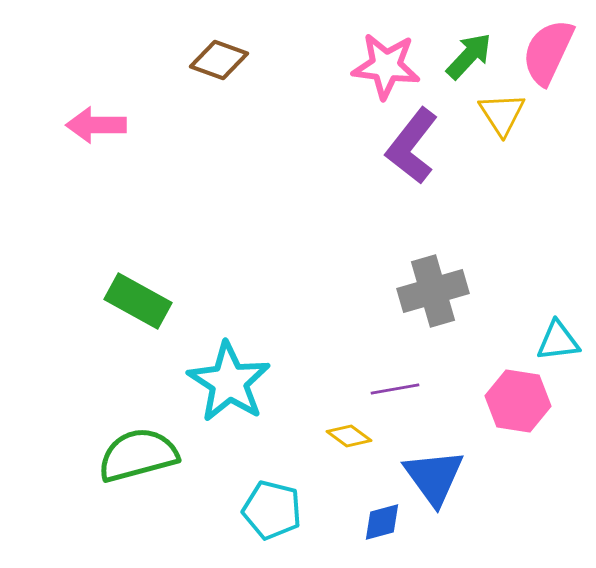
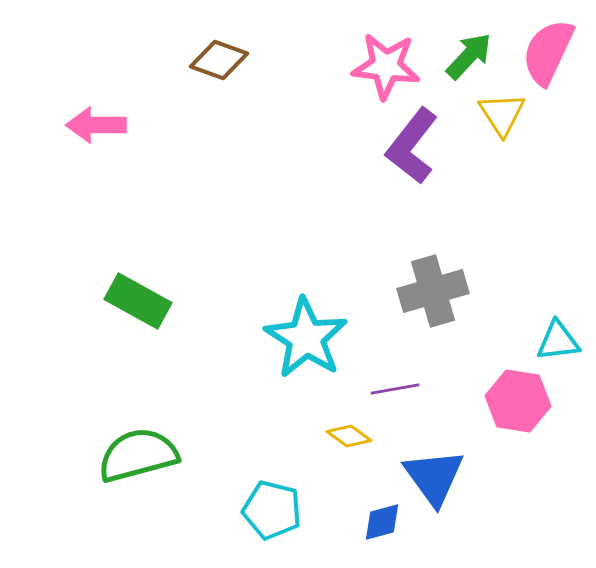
cyan star: moved 77 px right, 44 px up
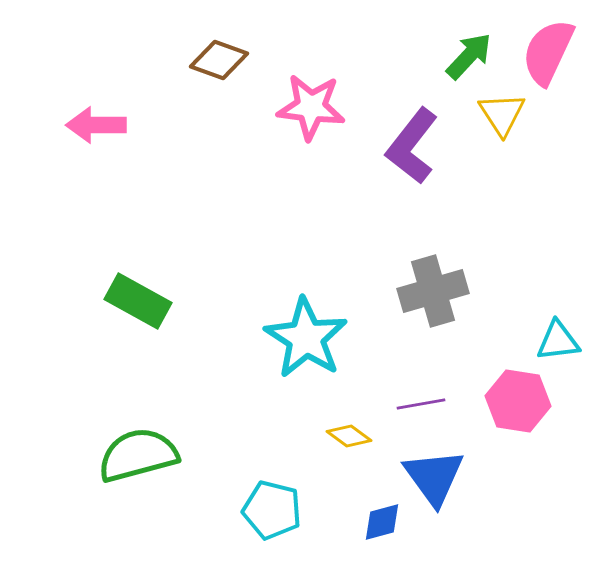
pink star: moved 75 px left, 41 px down
purple line: moved 26 px right, 15 px down
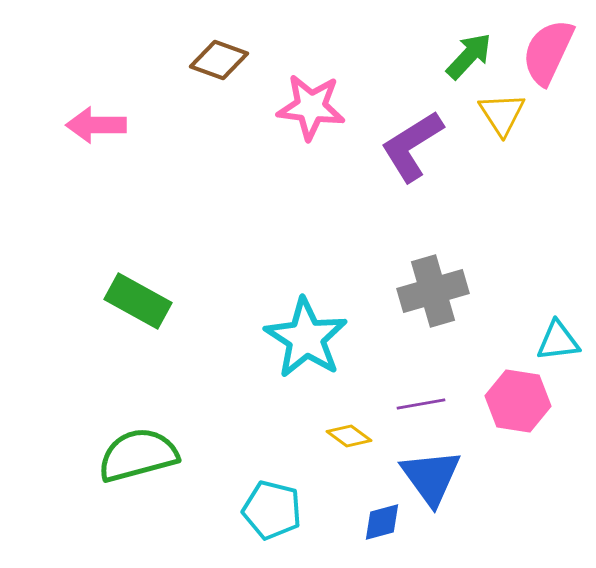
purple L-shape: rotated 20 degrees clockwise
blue triangle: moved 3 px left
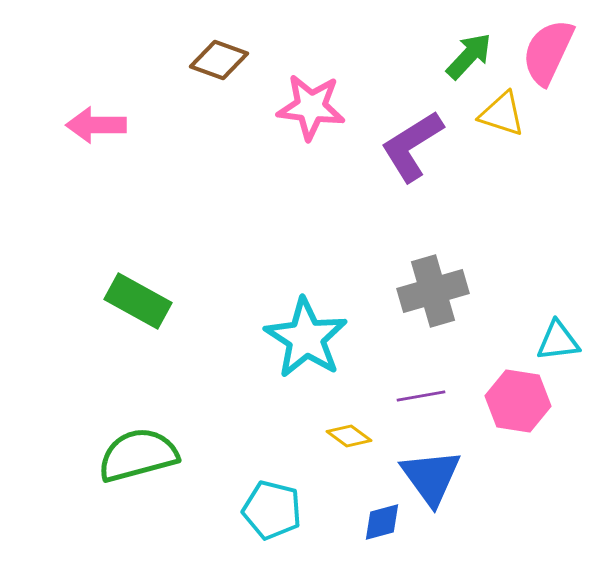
yellow triangle: rotated 39 degrees counterclockwise
purple line: moved 8 px up
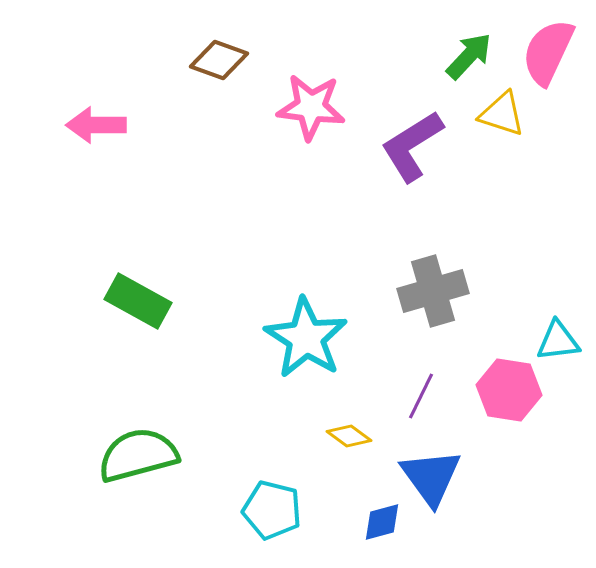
purple line: rotated 54 degrees counterclockwise
pink hexagon: moved 9 px left, 11 px up
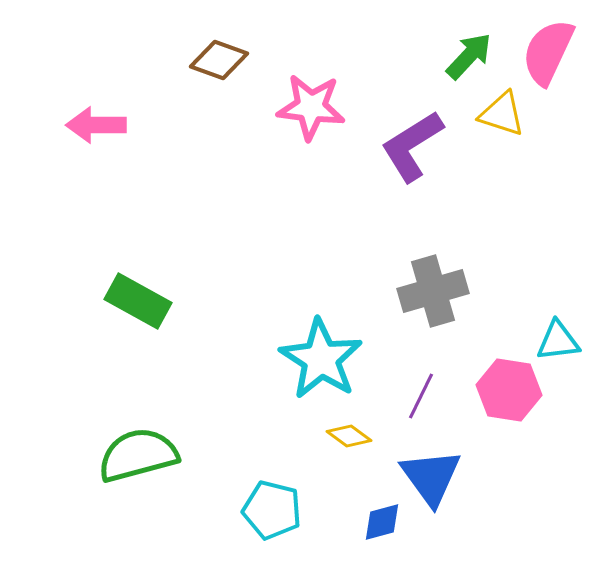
cyan star: moved 15 px right, 21 px down
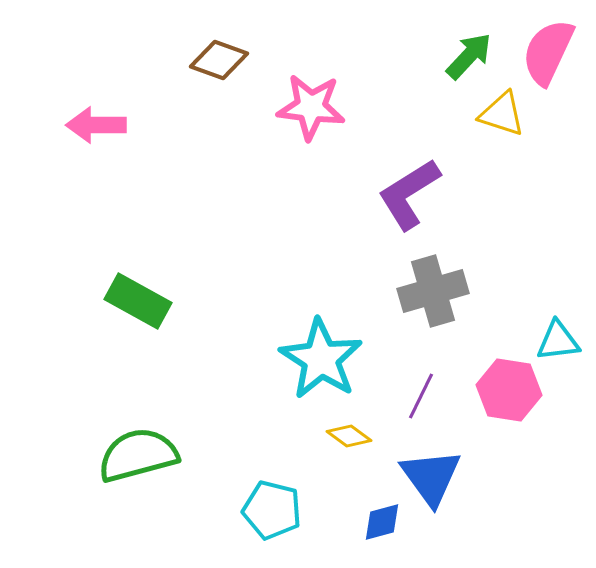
purple L-shape: moved 3 px left, 48 px down
